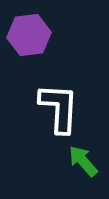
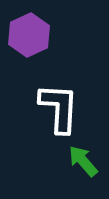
purple hexagon: rotated 18 degrees counterclockwise
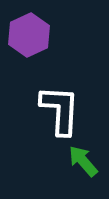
white L-shape: moved 1 px right, 2 px down
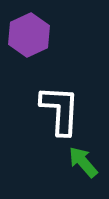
green arrow: moved 1 px down
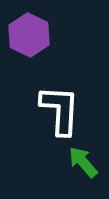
purple hexagon: rotated 9 degrees counterclockwise
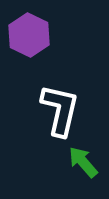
white L-shape: rotated 10 degrees clockwise
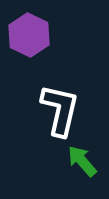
green arrow: moved 1 px left, 1 px up
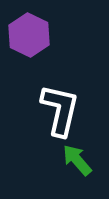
green arrow: moved 5 px left, 1 px up
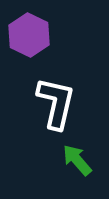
white L-shape: moved 4 px left, 7 px up
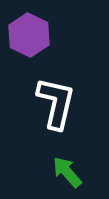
green arrow: moved 10 px left, 12 px down
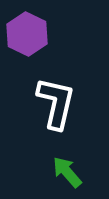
purple hexagon: moved 2 px left, 1 px up
